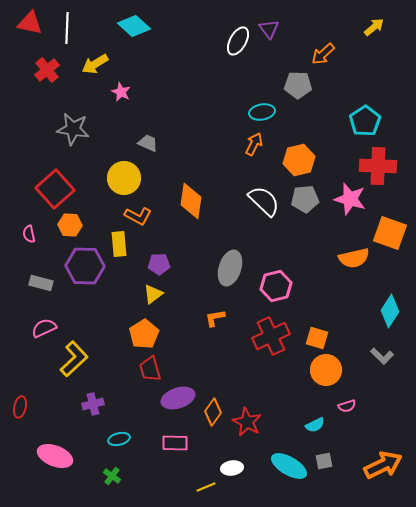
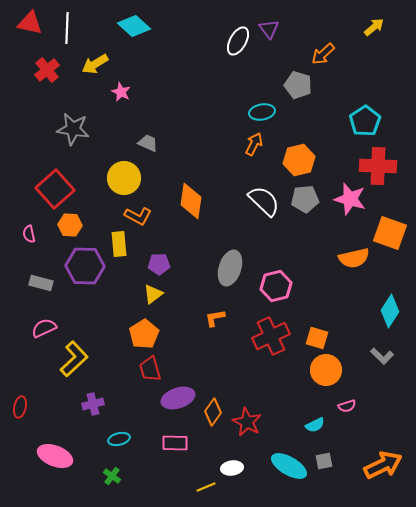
gray pentagon at (298, 85): rotated 16 degrees clockwise
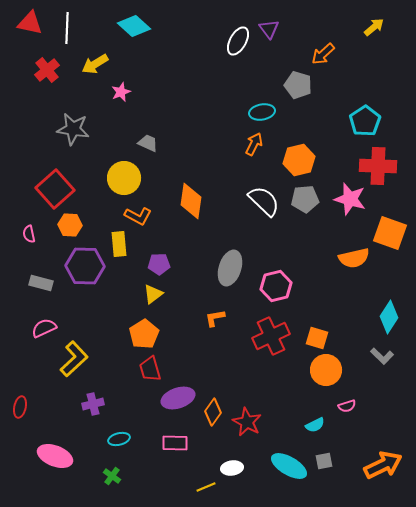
pink star at (121, 92): rotated 24 degrees clockwise
cyan diamond at (390, 311): moved 1 px left, 6 px down
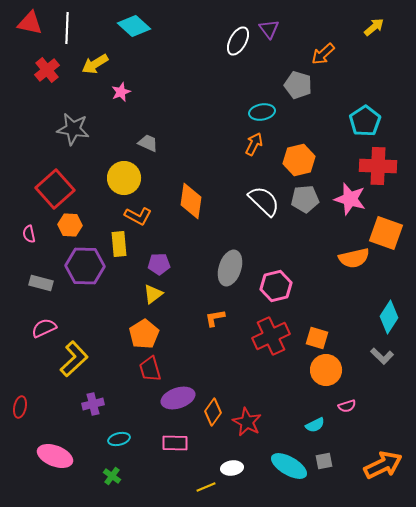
orange square at (390, 233): moved 4 px left
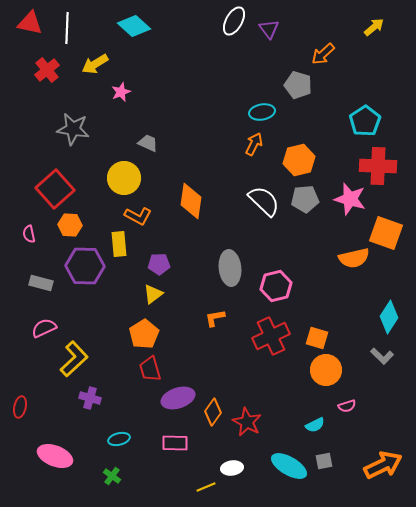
white ellipse at (238, 41): moved 4 px left, 20 px up
gray ellipse at (230, 268): rotated 24 degrees counterclockwise
purple cross at (93, 404): moved 3 px left, 6 px up; rotated 30 degrees clockwise
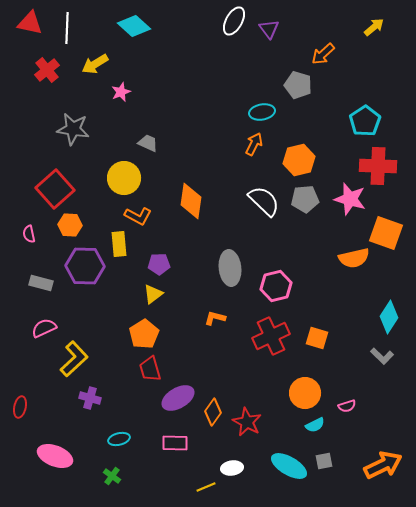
orange L-shape at (215, 318): rotated 25 degrees clockwise
orange circle at (326, 370): moved 21 px left, 23 px down
purple ellipse at (178, 398): rotated 12 degrees counterclockwise
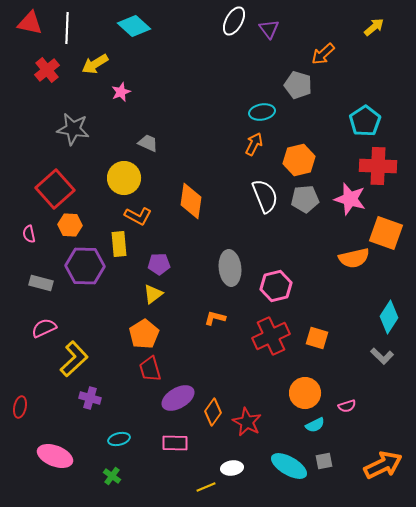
white semicircle at (264, 201): moved 1 px right, 5 px up; rotated 24 degrees clockwise
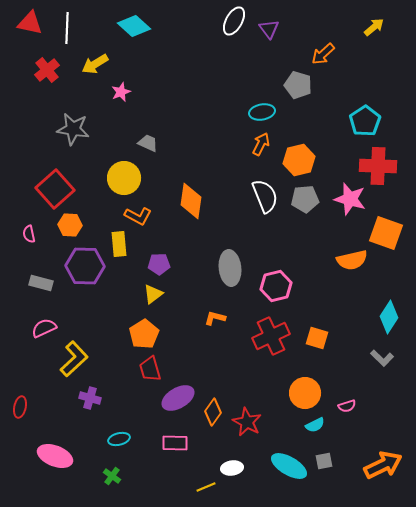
orange arrow at (254, 144): moved 7 px right
orange semicircle at (354, 258): moved 2 px left, 2 px down
gray L-shape at (382, 356): moved 2 px down
